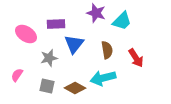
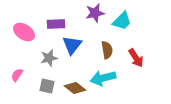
purple star: moved 1 px left; rotated 30 degrees counterclockwise
pink ellipse: moved 2 px left, 2 px up
blue triangle: moved 2 px left, 1 px down
brown diamond: rotated 10 degrees clockwise
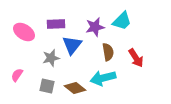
purple star: moved 14 px down
brown semicircle: moved 1 px right, 2 px down
gray star: moved 2 px right
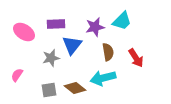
gray square: moved 2 px right, 4 px down; rotated 21 degrees counterclockwise
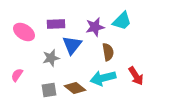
red arrow: moved 18 px down
